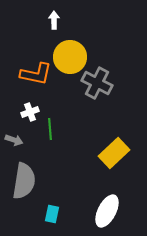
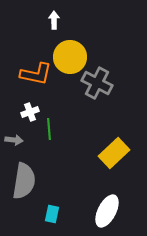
green line: moved 1 px left
gray arrow: rotated 12 degrees counterclockwise
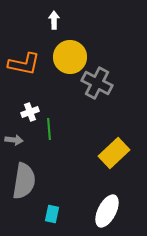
orange L-shape: moved 12 px left, 10 px up
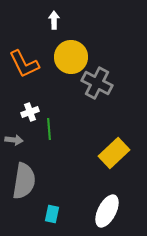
yellow circle: moved 1 px right
orange L-shape: rotated 52 degrees clockwise
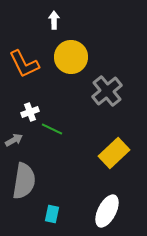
gray cross: moved 10 px right, 8 px down; rotated 24 degrees clockwise
green line: moved 3 px right; rotated 60 degrees counterclockwise
gray arrow: rotated 36 degrees counterclockwise
